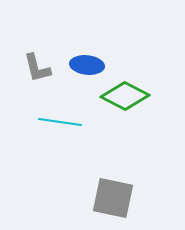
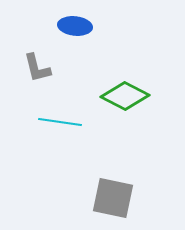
blue ellipse: moved 12 px left, 39 px up
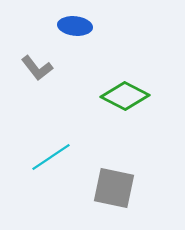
gray L-shape: rotated 24 degrees counterclockwise
cyan line: moved 9 px left, 35 px down; rotated 42 degrees counterclockwise
gray square: moved 1 px right, 10 px up
